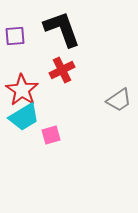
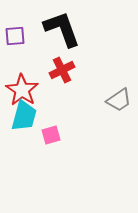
cyan trapezoid: moved 1 px up; rotated 44 degrees counterclockwise
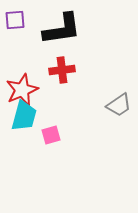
black L-shape: rotated 102 degrees clockwise
purple square: moved 16 px up
red cross: rotated 20 degrees clockwise
red star: rotated 16 degrees clockwise
gray trapezoid: moved 5 px down
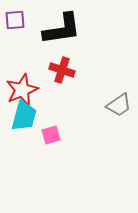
red cross: rotated 25 degrees clockwise
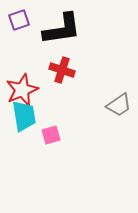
purple square: moved 4 px right; rotated 15 degrees counterclockwise
cyan trapezoid: rotated 24 degrees counterclockwise
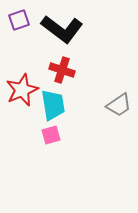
black L-shape: rotated 45 degrees clockwise
cyan trapezoid: moved 29 px right, 11 px up
